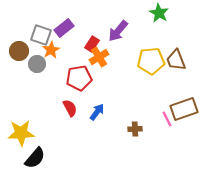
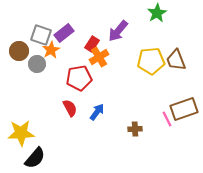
green star: moved 2 px left; rotated 12 degrees clockwise
purple rectangle: moved 5 px down
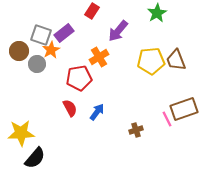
red rectangle: moved 33 px up
brown cross: moved 1 px right, 1 px down; rotated 16 degrees counterclockwise
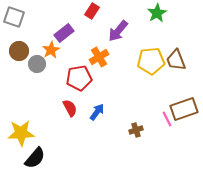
gray square: moved 27 px left, 18 px up
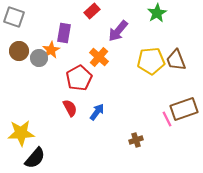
red rectangle: rotated 14 degrees clockwise
purple rectangle: rotated 42 degrees counterclockwise
orange cross: rotated 18 degrees counterclockwise
gray circle: moved 2 px right, 6 px up
red pentagon: rotated 20 degrees counterclockwise
brown cross: moved 10 px down
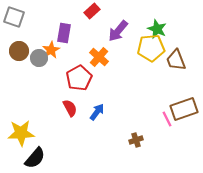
green star: moved 16 px down; rotated 18 degrees counterclockwise
yellow pentagon: moved 13 px up
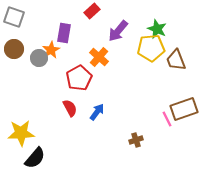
brown circle: moved 5 px left, 2 px up
